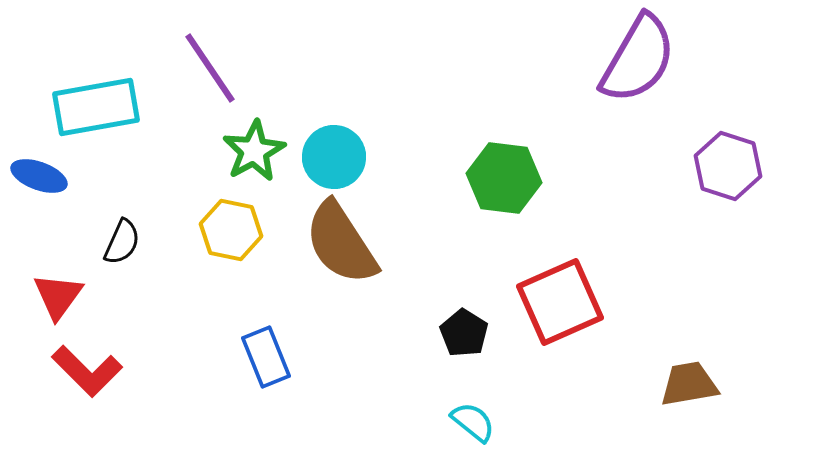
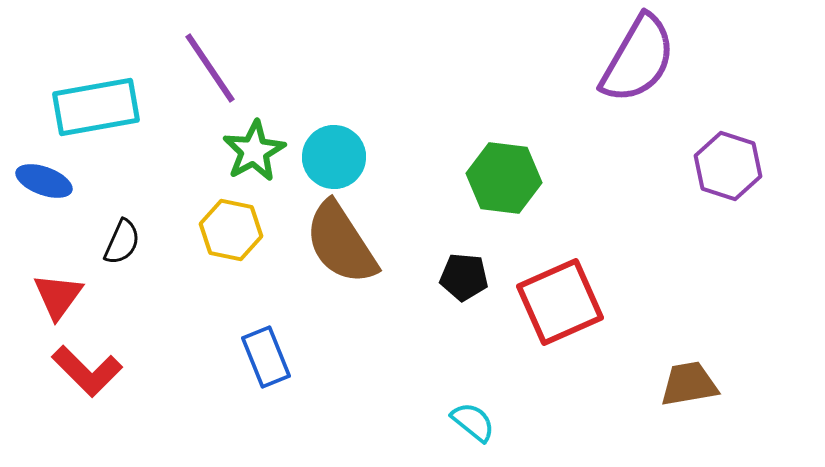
blue ellipse: moved 5 px right, 5 px down
black pentagon: moved 56 px up; rotated 27 degrees counterclockwise
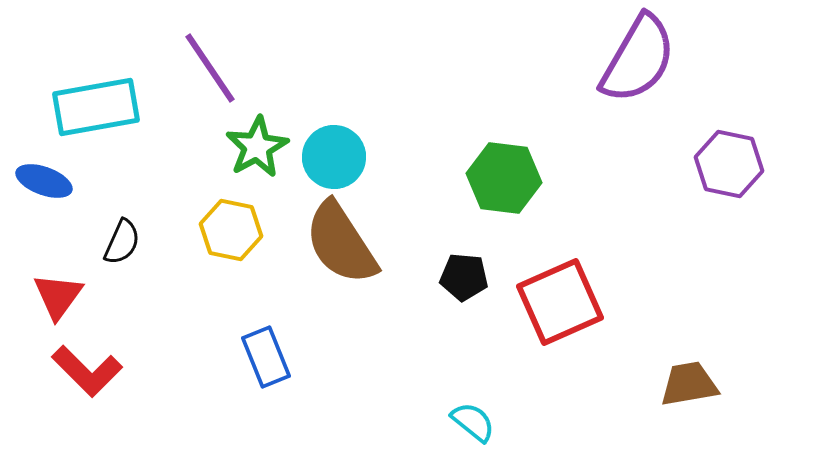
green star: moved 3 px right, 4 px up
purple hexagon: moved 1 px right, 2 px up; rotated 6 degrees counterclockwise
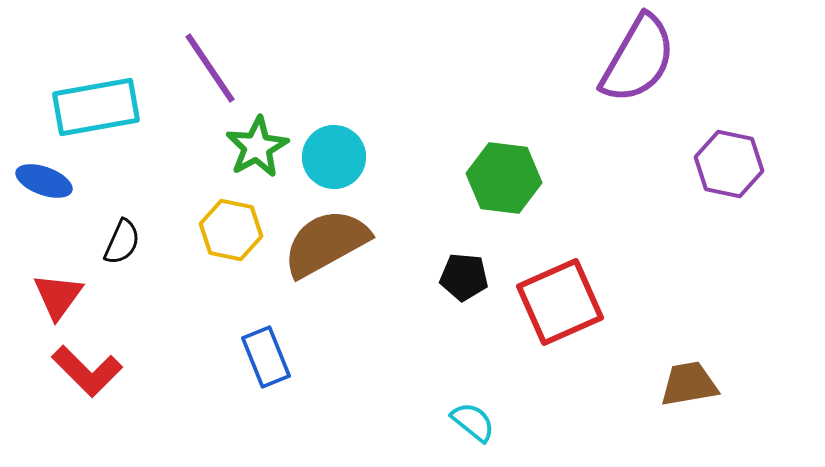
brown semicircle: moved 15 px left; rotated 94 degrees clockwise
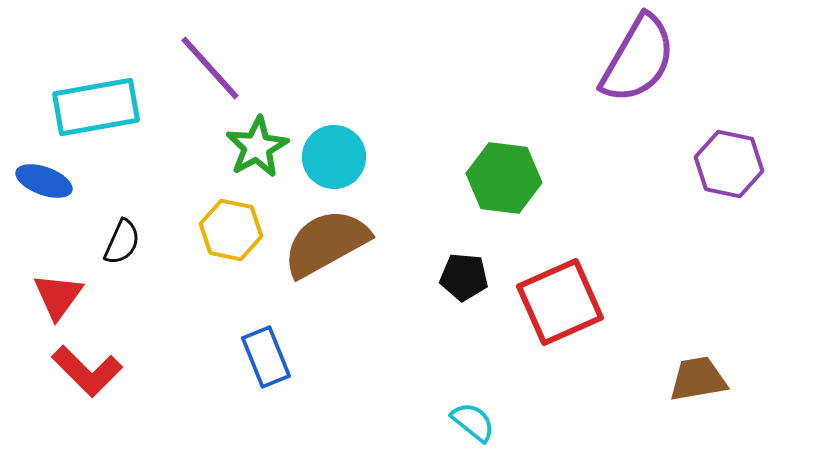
purple line: rotated 8 degrees counterclockwise
brown trapezoid: moved 9 px right, 5 px up
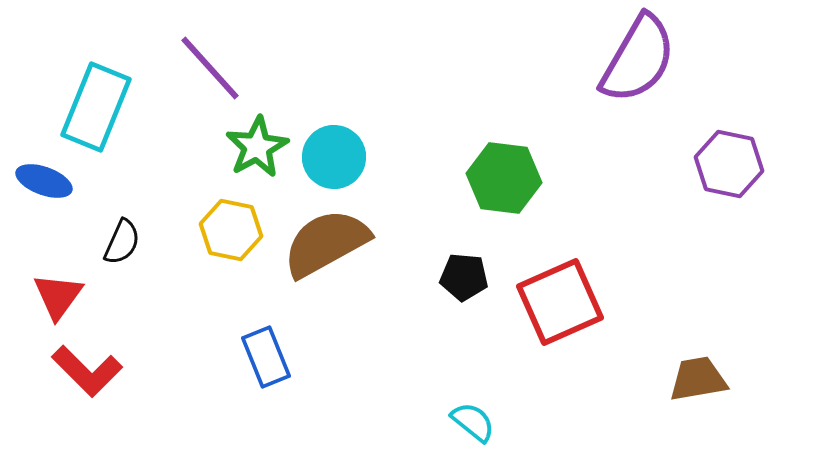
cyan rectangle: rotated 58 degrees counterclockwise
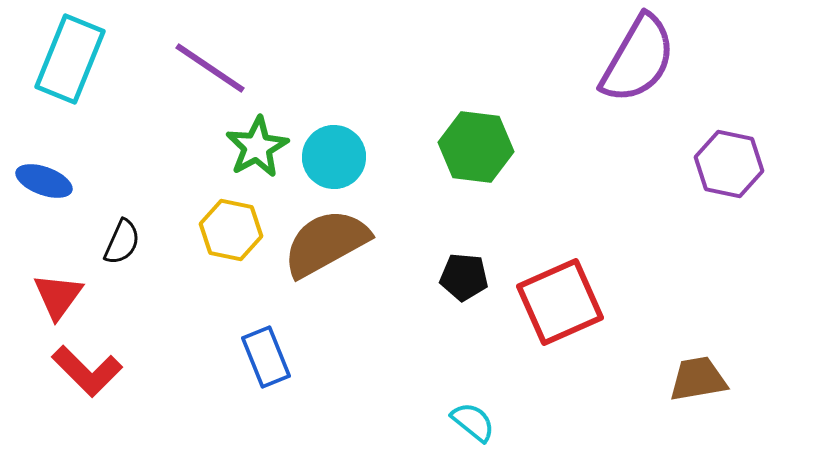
purple line: rotated 14 degrees counterclockwise
cyan rectangle: moved 26 px left, 48 px up
green hexagon: moved 28 px left, 31 px up
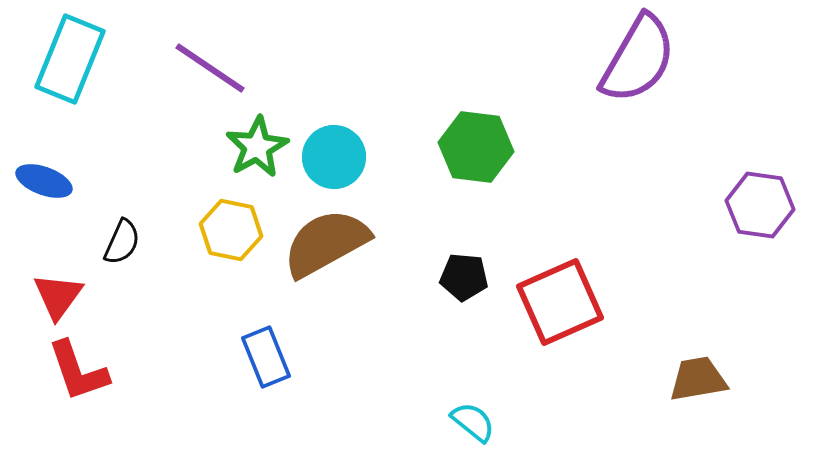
purple hexagon: moved 31 px right, 41 px down; rotated 4 degrees counterclockwise
red L-shape: moved 9 px left; rotated 26 degrees clockwise
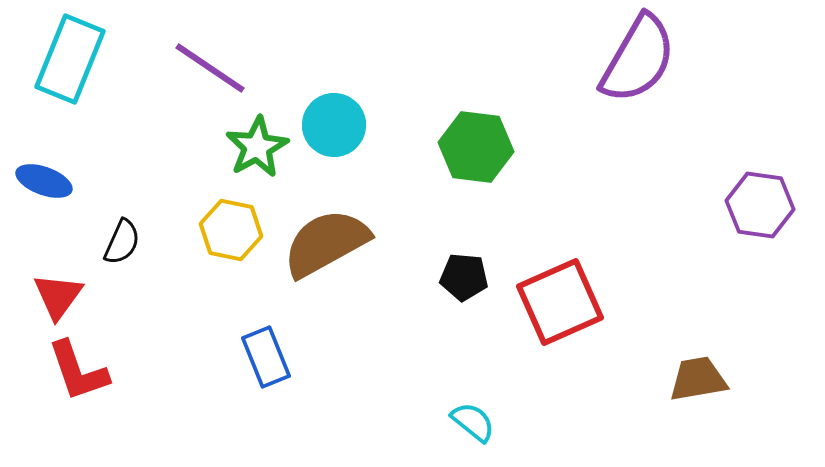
cyan circle: moved 32 px up
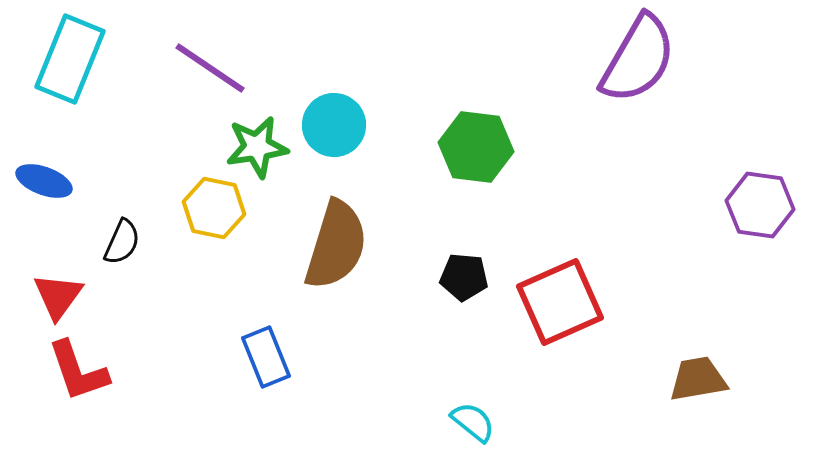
green star: rotated 20 degrees clockwise
yellow hexagon: moved 17 px left, 22 px up
brown semicircle: moved 10 px right, 2 px down; rotated 136 degrees clockwise
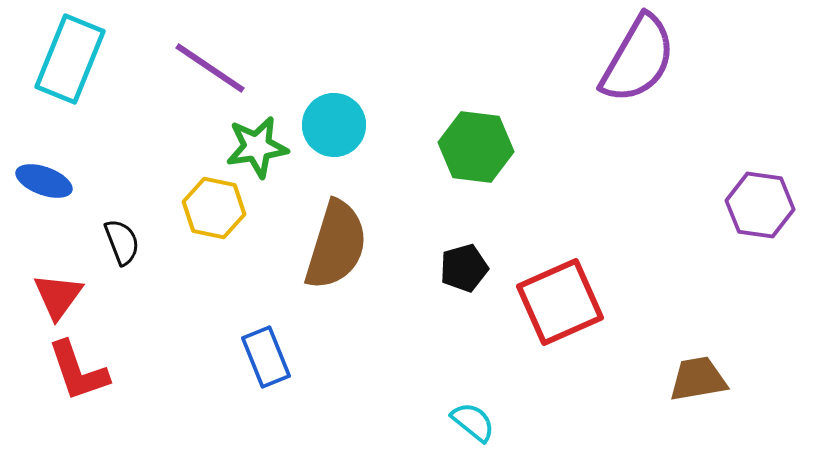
black semicircle: rotated 45 degrees counterclockwise
black pentagon: moved 9 px up; rotated 21 degrees counterclockwise
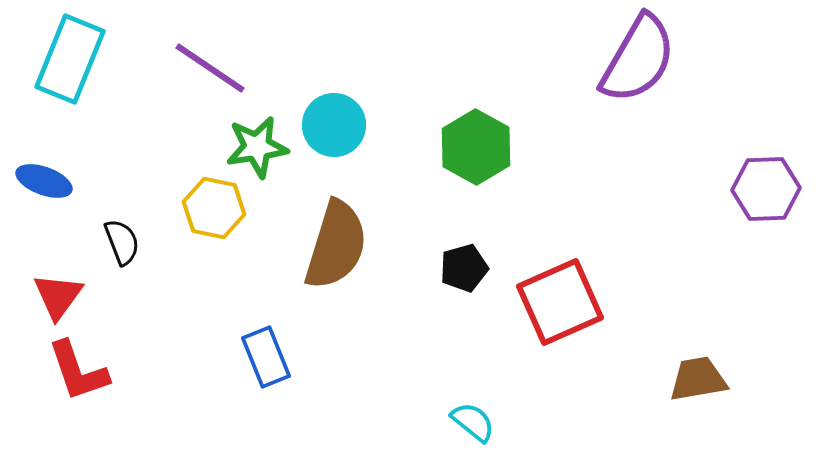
green hexagon: rotated 22 degrees clockwise
purple hexagon: moved 6 px right, 16 px up; rotated 10 degrees counterclockwise
